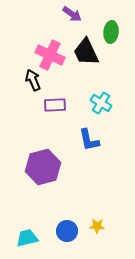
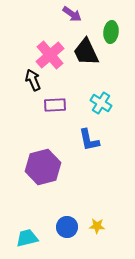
pink cross: rotated 24 degrees clockwise
blue circle: moved 4 px up
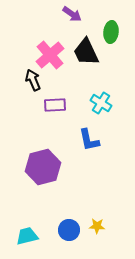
blue circle: moved 2 px right, 3 px down
cyan trapezoid: moved 2 px up
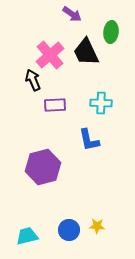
cyan cross: rotated 30 degrees counterclockwise
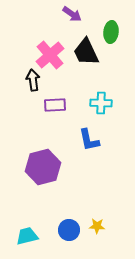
black arrow: rotated 15 degrees clockwise
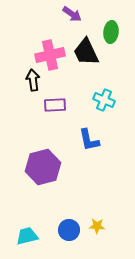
pink cross: rotated 28 degrees clockwise
cyan cross: moved 3 px right, 3 px up; rotated 20 degrees clockwise
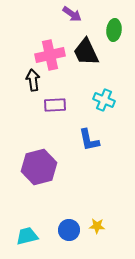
green ellipse: moved 3 px right, 2 px up
purple hexagon: moved 4 px left
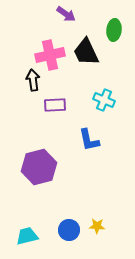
purple arrow: moved 6 px left
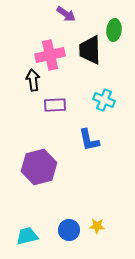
black trapezoid: moved 4 px right, 2 px up; rotated 24 degrees clockwise
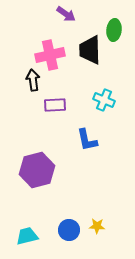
blue L-shape: moved 2 px left
purple hexagon: moved 2 px left, 3 px down
